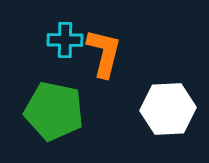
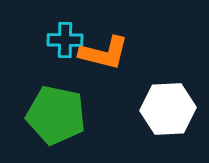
orange L-shape: rotated 90 degrees clockwise
green pentagon: moved 2 px right, 4 px down
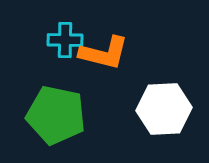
white hexagon: moved 4 px left
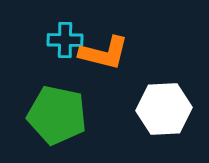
green pentagon: moved 1 px right
